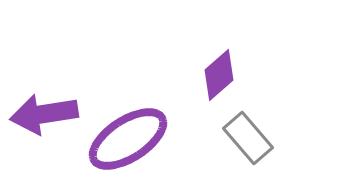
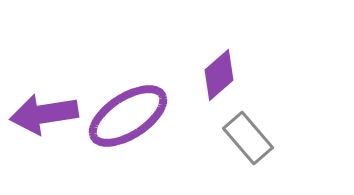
purple ellipse: moved 23 px up
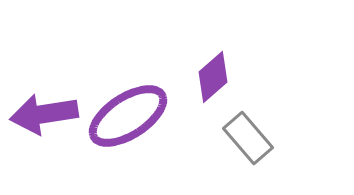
purple diamond: moved 6 px left, 2 px down
